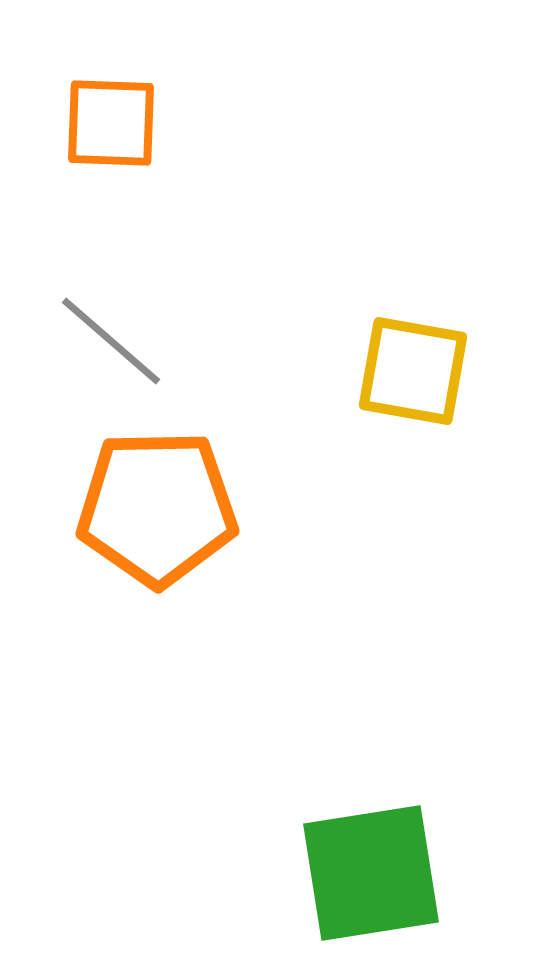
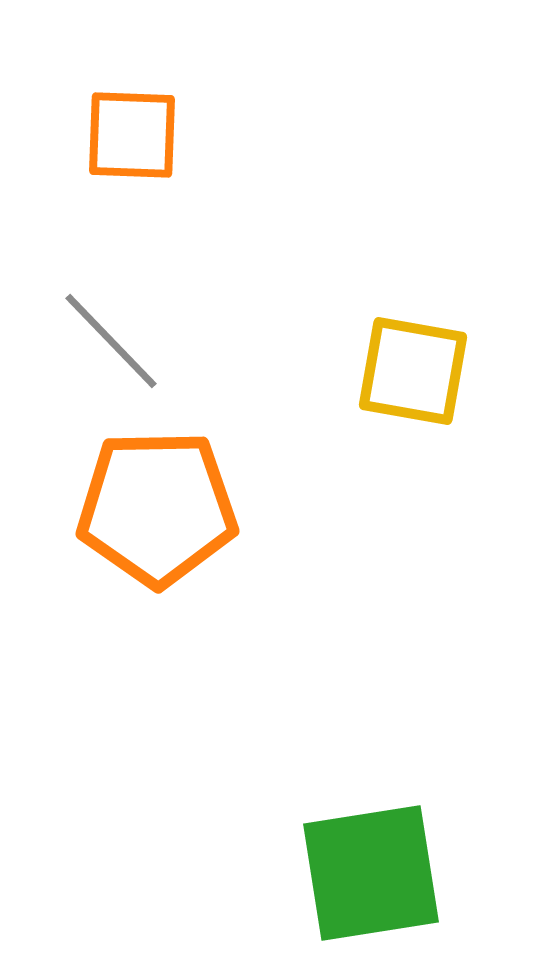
orange square: moved 21 px right, 12 px down
gray line: rotated 5 degrees clockwise
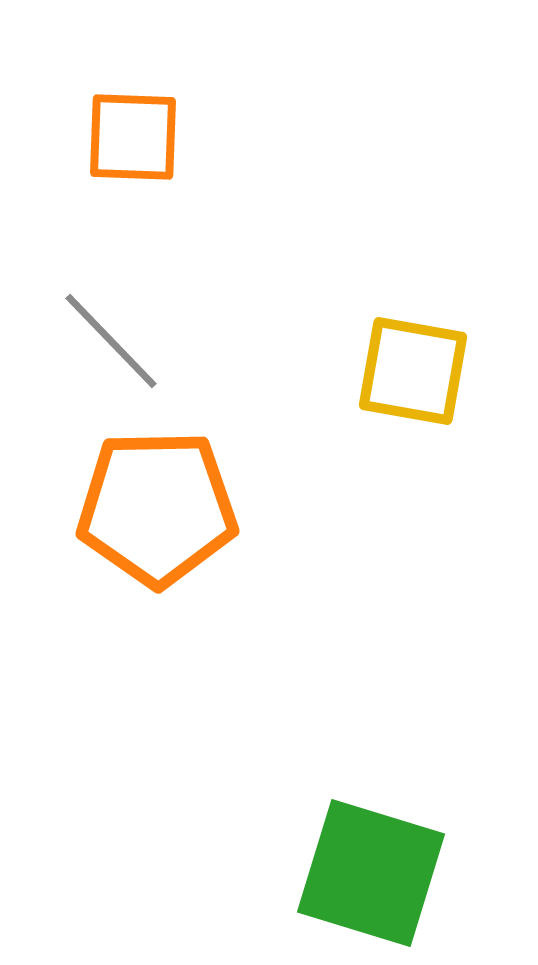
orange square: moved 1 px right, 2 px down
green square: rotated 26 degrees clockwise
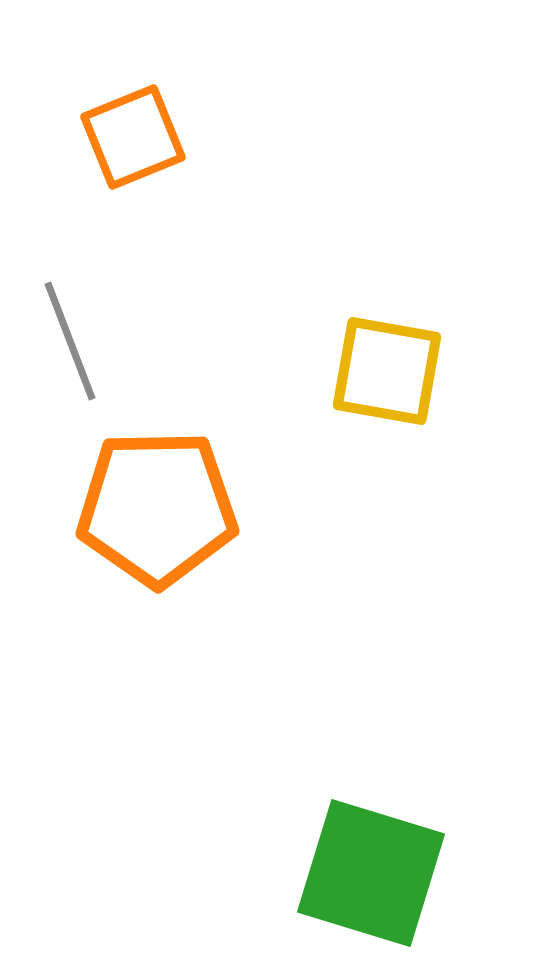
orange square: rotated 24 degrees counterclockwise
gray line: moved 41 px left; rotated 23 degrees clockwise
yellow square: moved 26 px left
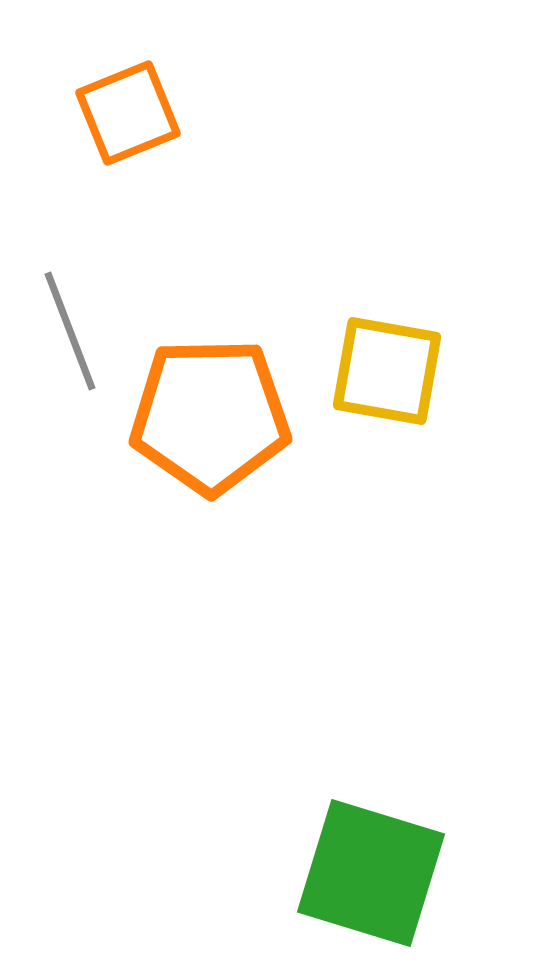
orange square: moved 5 px left, 24 px up
gray line: moved 10 px up
orange pentagon: moved 53 px right, 92 px up
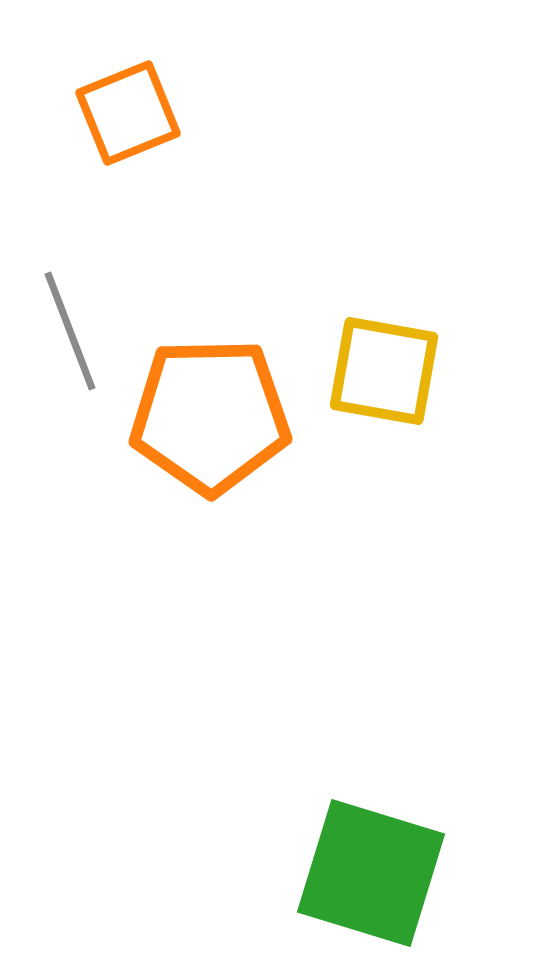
yellow square: moved 3 px left
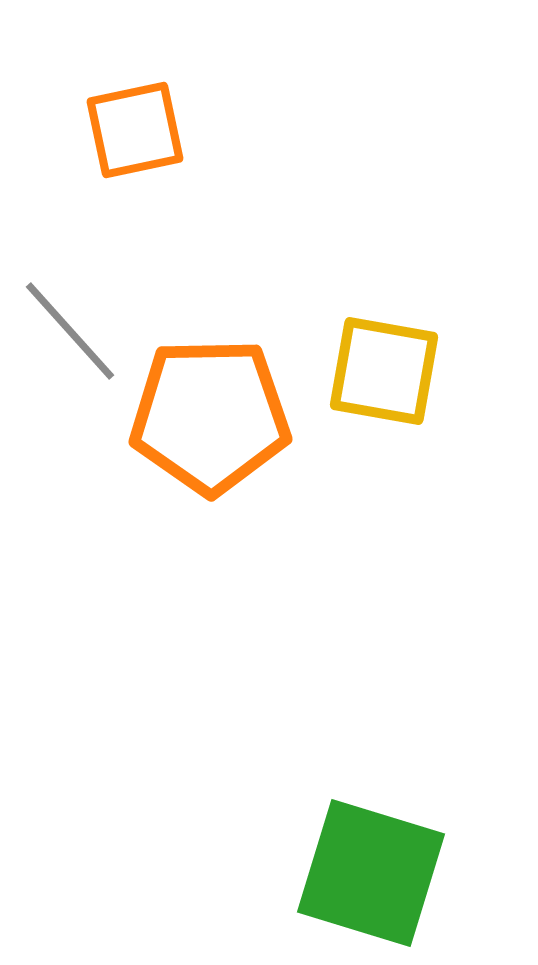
orange square: moved 7 px right, 17 px down; rotated 10 degrees clockwise
gray line: rotated 21 degrees counterclockwise
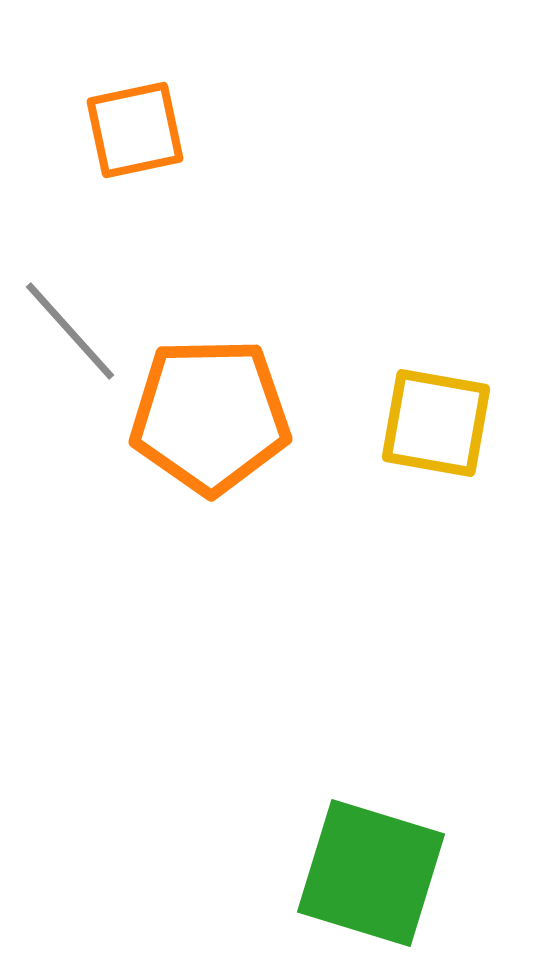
yellow square: moved 52 px right, 52 px down
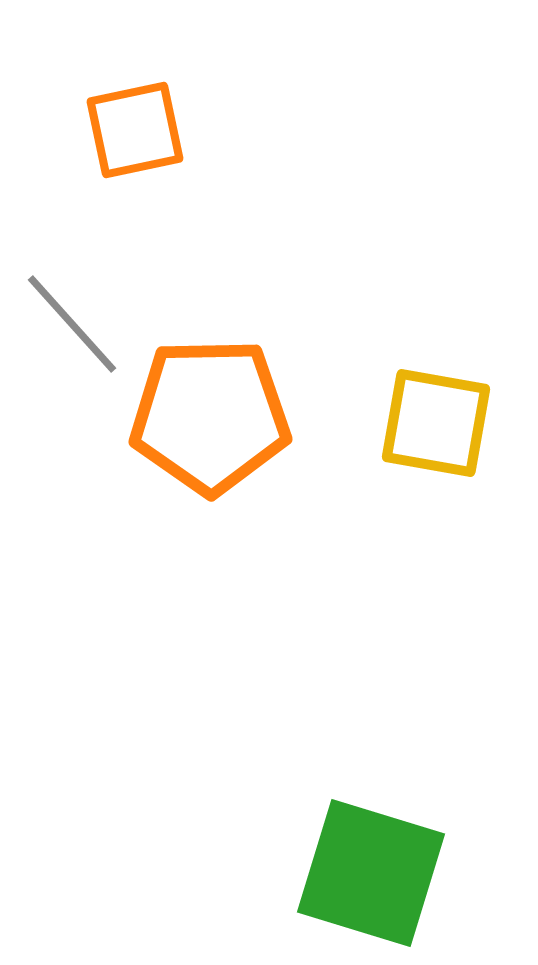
gray line: moved 2 px right, 7 px up
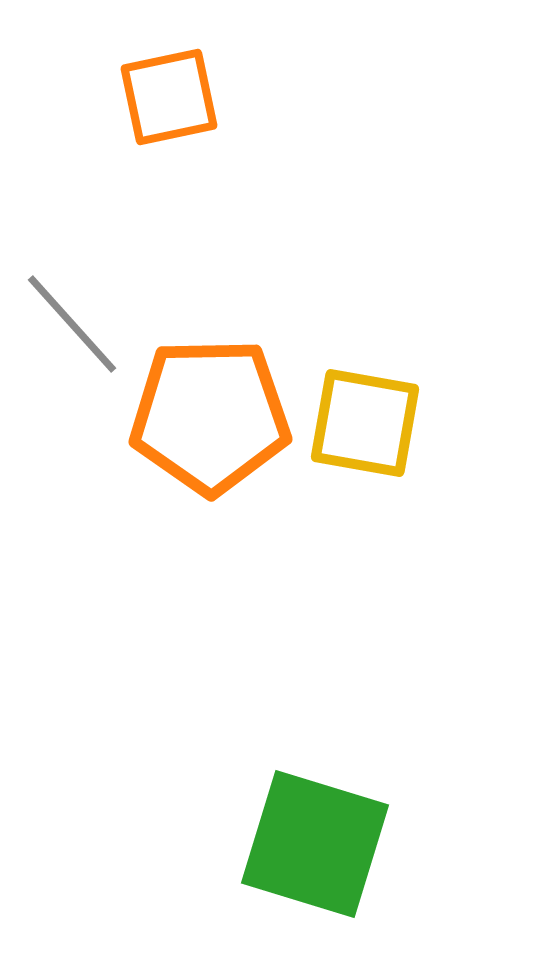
orange square: moved 34 px right, 33 px up
yellow square: moved 71 px left
green square: moved 56 px left, 29 px up
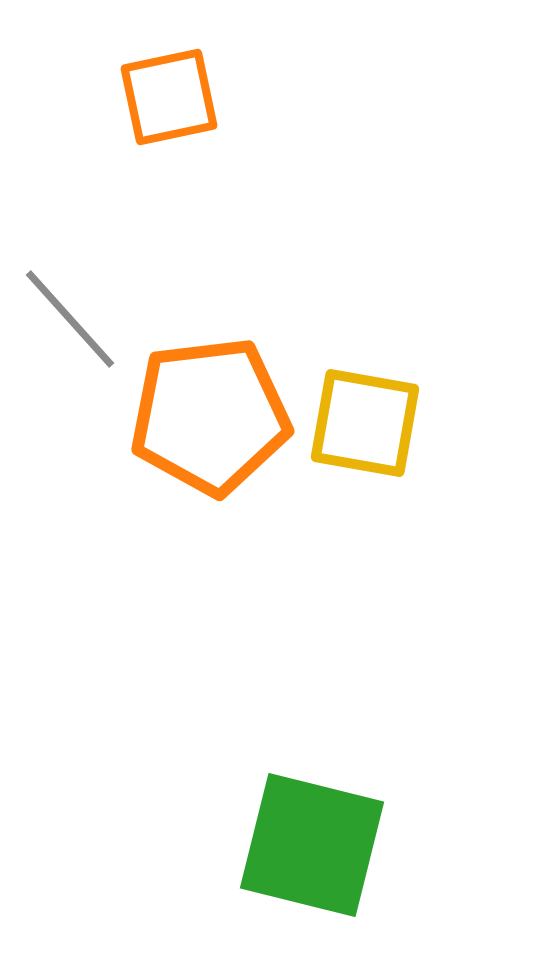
gray line: moved 2 px left, 5 px up
orange pentagon: rotated 6 degrees counterclockwise
green square: moved 3 px left, 1 px down; rotated 3 degrees counterclockwise
